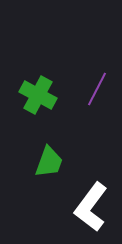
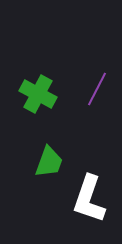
green cross: moved 1 px up
white L-shape: moved 2 px left, 8 px up; rotated 18 degrees counterclockwise
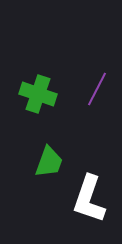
green cross: rotated 9 degrees counterclockwise
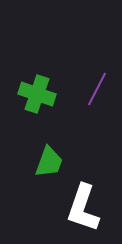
green cross: moved 1 px left
white L-shape: moved 6 px left, 9 px down
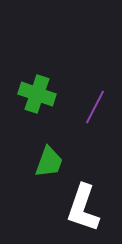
purple line: moved 2 px left, 18 px down
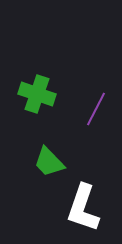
purple line: moved 1 px right, 2 px down
green trapezoid: rotated 116 degrees clockwise
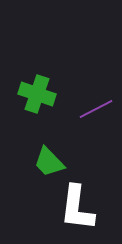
purple line: rotated 36 degrees clockwise
white L-shape: moved 6 px left; rotated 12 degrees counterclockwise
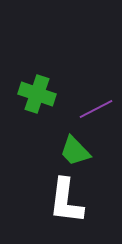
green trapezoid: moved 26 px right, 11 px up
white L-shape: moved 11 px left, 7 px up
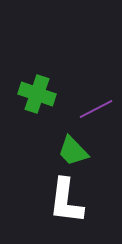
green trapezoid: moved 2 px left
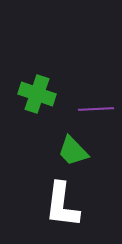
purple line: rotated 24 degrees clockwise
white L-shape: moved 4 px left, 4 px down
